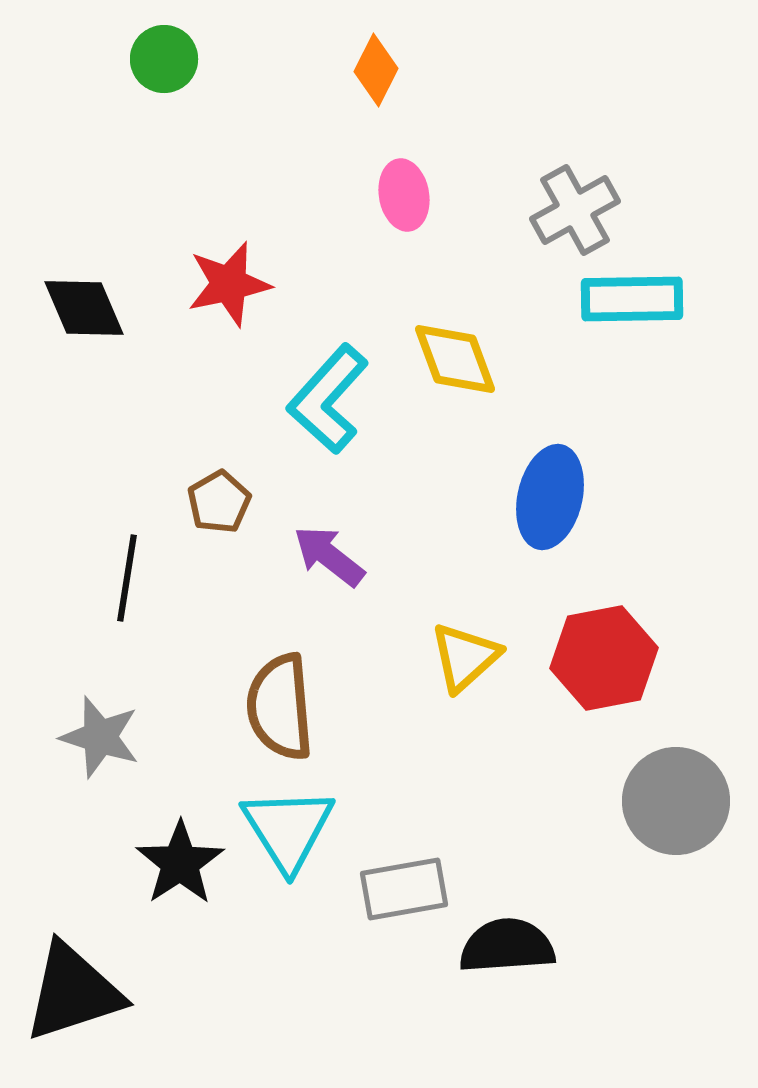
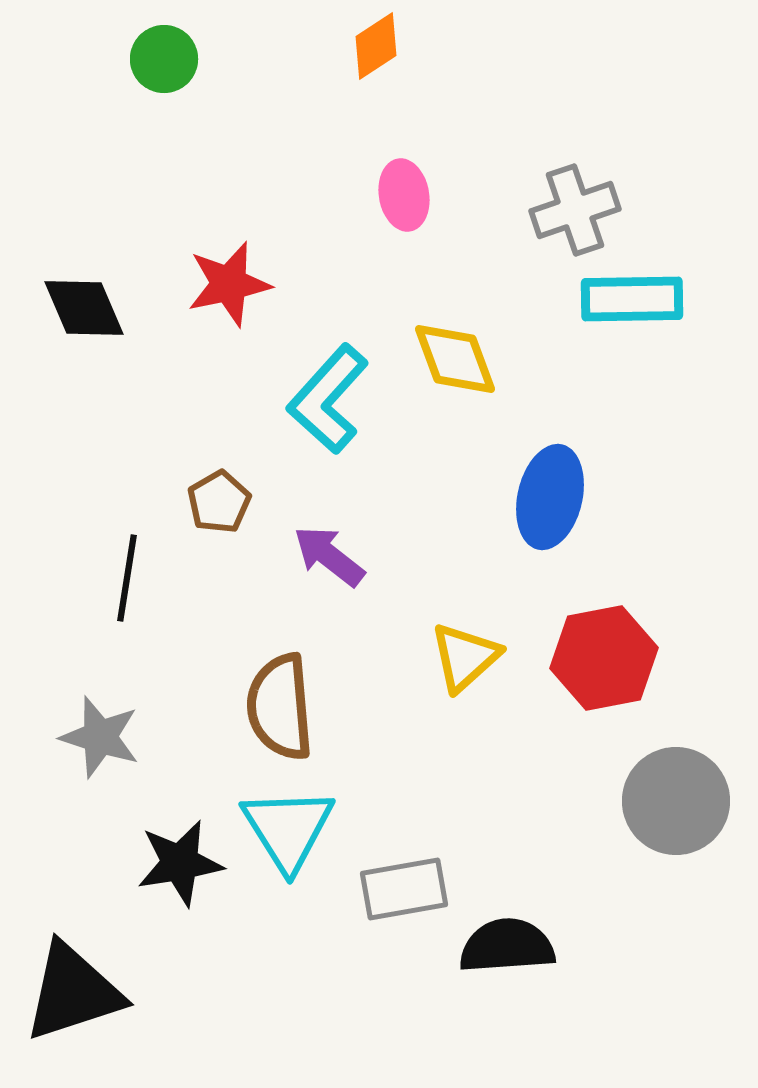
orange diamond: moved 24 px up; rotated 30 degrees clockwise
gray cross: rotated 10 degrees clockwise
black star: rotated 24 degrees clockwise
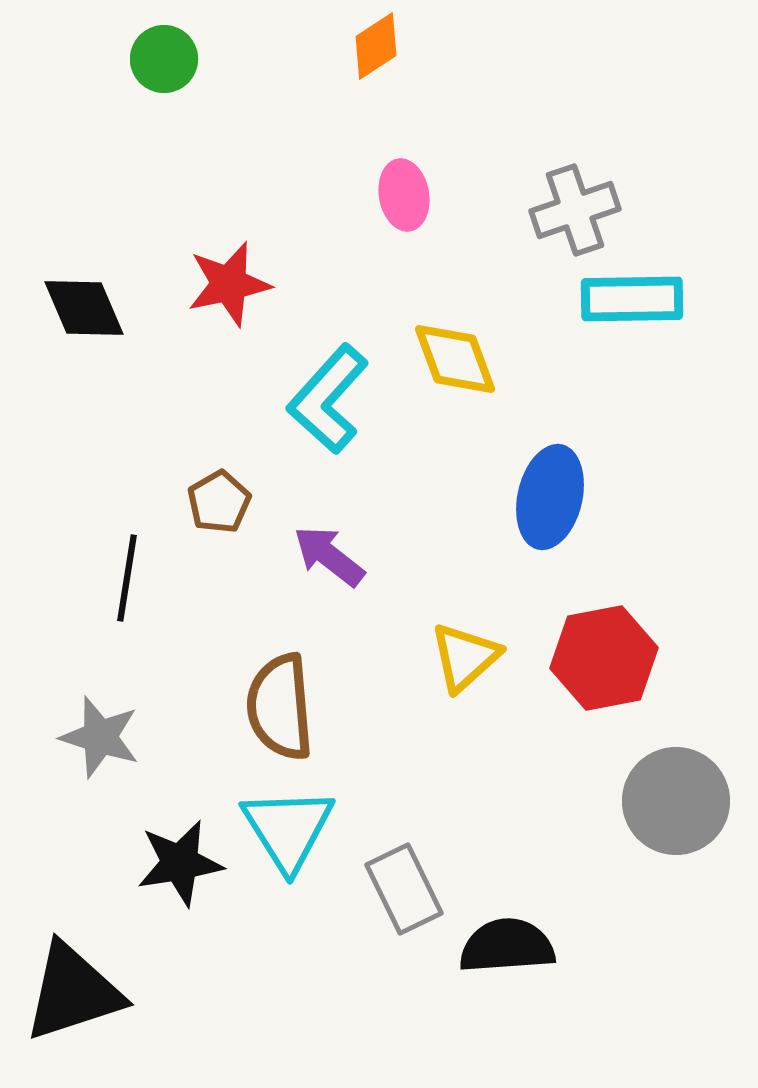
gray rectangle: rotated 74 degrees clockwise
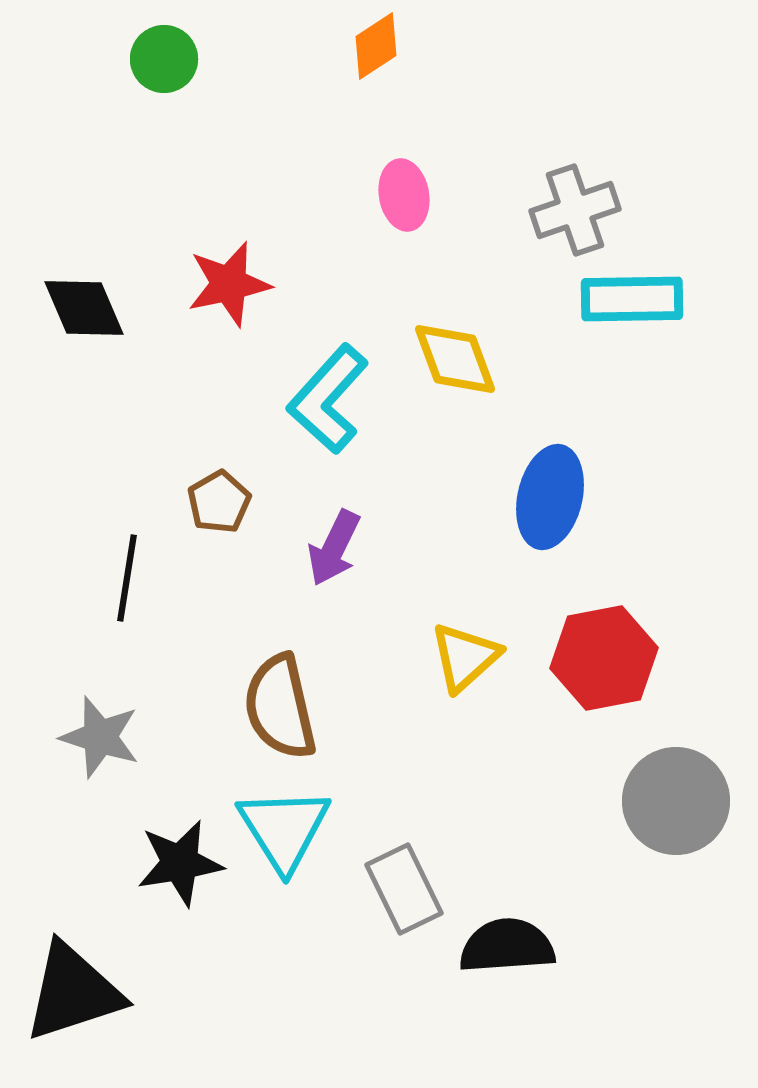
purple arrow: moved 5 px right, 8 px up; rotated 102 degrees counterclockwise
brown semicircle: rotated 8 degrees counterclockwise
cyan triangle: moved 4 px left
